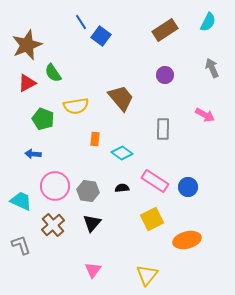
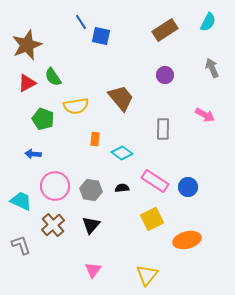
blue square: rotated 24 degrees counterclockwise
green semicircle: moved 4 px down
gray hexagon: moved 3 px right, 1 px up
black triangle: moved 1 px left, 2 px down
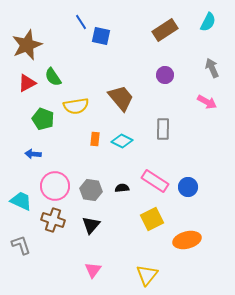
pink arrow: moved 2 px right, 13 px up
cyan diamond: moved 12 px up; rotated 10 degrees counterclockwise
brown cross: moved 5 px up; rotated 30 degrees counterclockwise
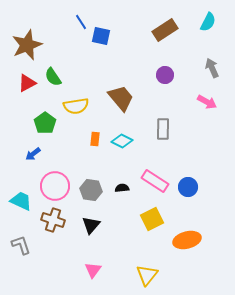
green pentagon: moved 2 px right, 4 px down; rotated 15 degrees clockwise
blue arrow: rotated 42 degrees counterclockwise
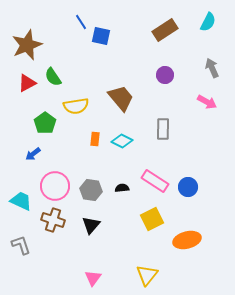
pink triangle: moved 8 px down
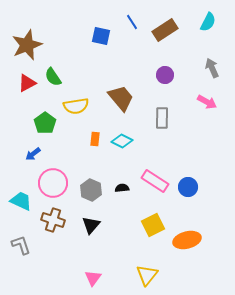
blue line: moved 51 px right
gray rectangle: moved 1 px left, 11 px up
pink circle: moved 2 px left, 3 px up
gray hexagon: rotated 15 degrees clockwise
yellow square: moved 1 px right, 6 px down
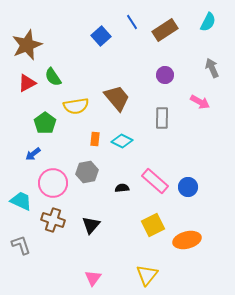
blue square: rotated 36 degrees clockwise
brown trapezoid: moved 4 px left
pink arrow: moved 7 px left
pink rectangle: rotated 8 degrees clockwise
gray hexagon: moved 4 px left, 18 px up; rotated 25 degrees clockwise
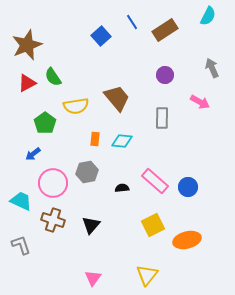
cyan semicircle: moved 6 px up
cyan diamond: rotated 20 degrees counterclockwise
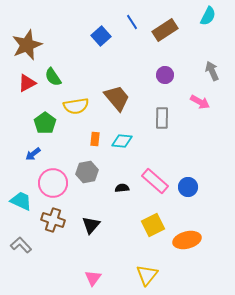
gray arrow: moved 3 px down
gray L-shape: rotated 25 degrees counterclockwise
